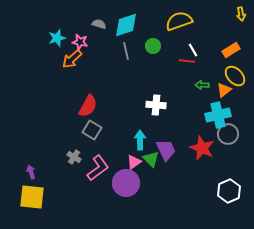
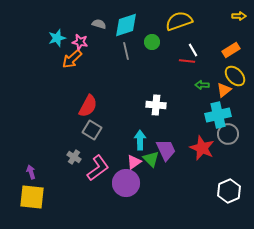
yellow arrow: moved 2 px left, 2 px down; rotated 80 degrees counterclockwise
green circle: moved 1 px left, 4 px up
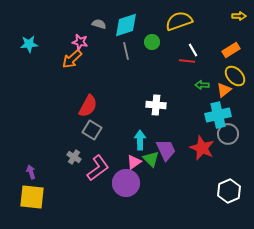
cyan star: moved 28 px left, 6 px down; rotated 12 degrees clockwise
